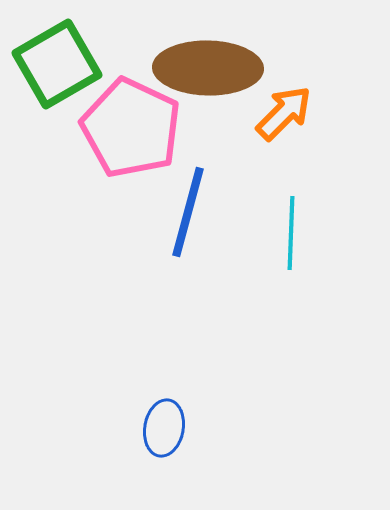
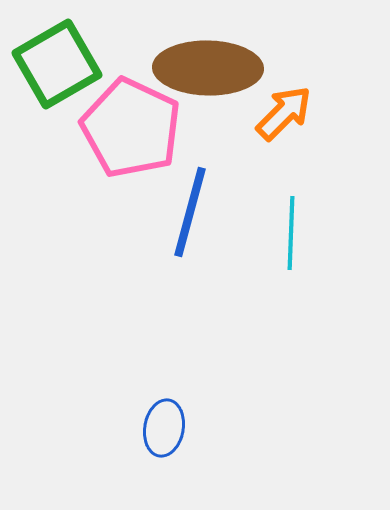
blue line: moved 2 px right
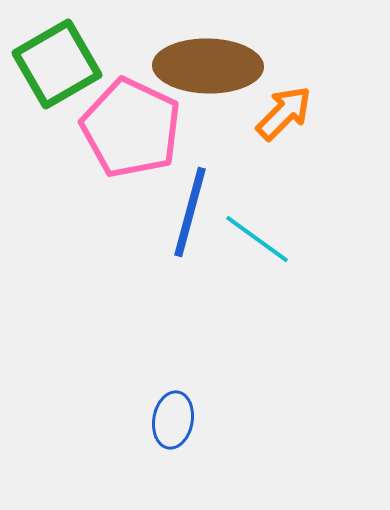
brown ellipse: moved 2 px up
cyan line: moved 34 px left, 6 px down; rotated 56 degrees counterclockwise
blue ellipse: moved 9 px right, 8 px up
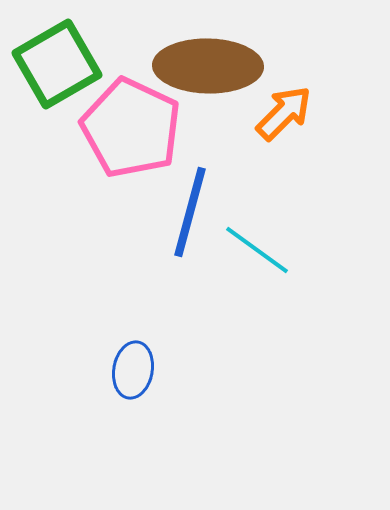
cyan line: moved 11 px down
blue ellipse: moved 40 px left, 50 px up
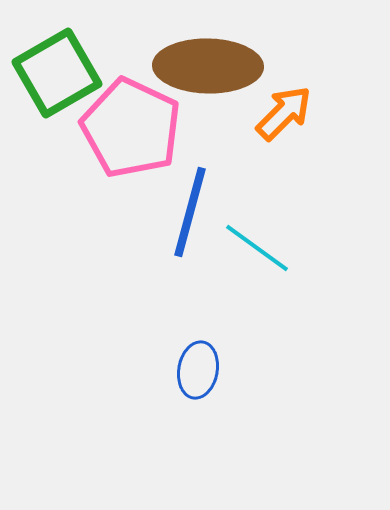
green square: moved 9 px down
cyan line: moved 2 px up
blue ellipse: moved 65 px right
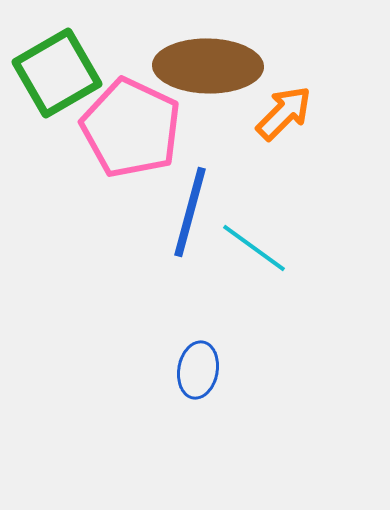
cyan line: moved 3 px left
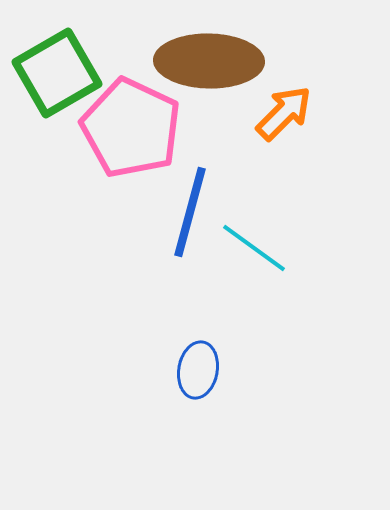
brown ellipse: moved 1 px right, 5 px up
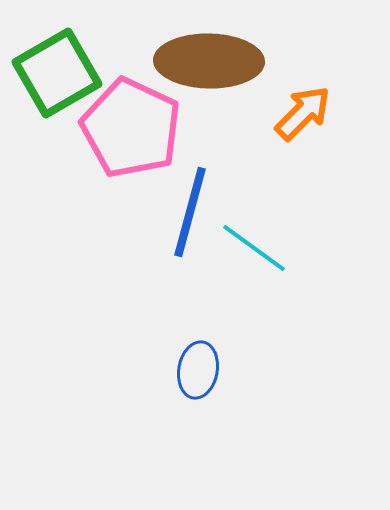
orange arrow: moved 19 px right
